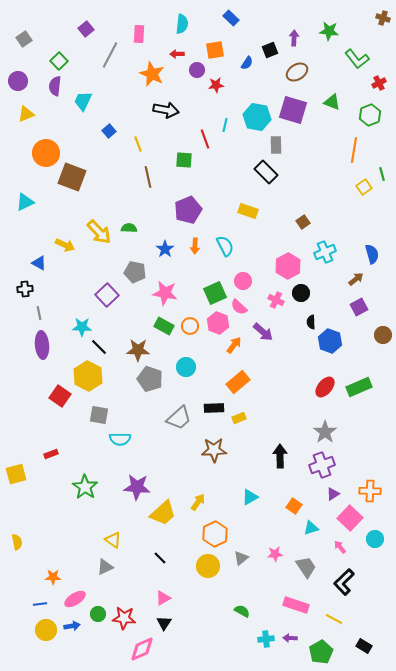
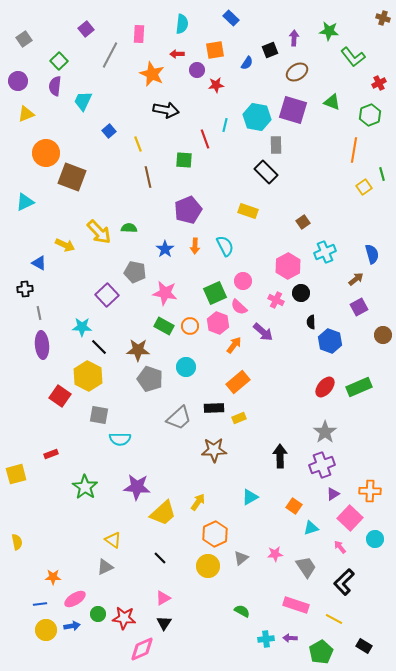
green L-shape at (357, 59): moved 4 px left, 2 px up
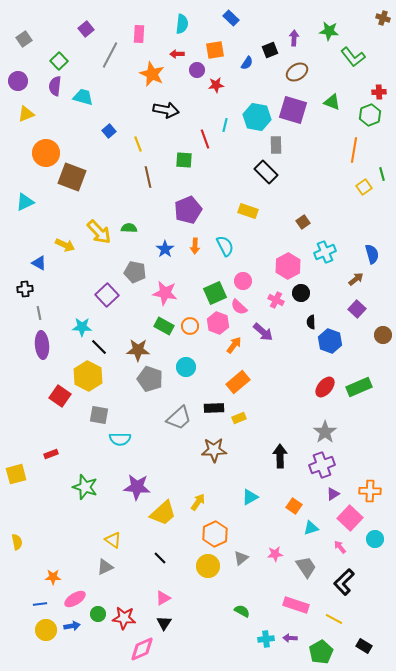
red cross at (379, 83): moved 9 px down; rotated 24 degrees clockwise
cyan trapezoid at (83, 101): moved 4 px up; rotated 80 degrees clockwise
purple square at (359, 307): moved 2 px left, 2 px down; rotated 18 degrees counterclockwise
green star at (85, 487): rotated 15 degrees counterclockwise
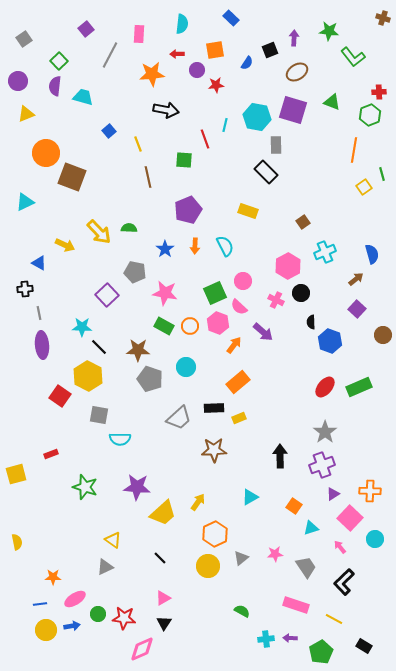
orange star at (152, 74): rotated 30 degrees counterclockwise
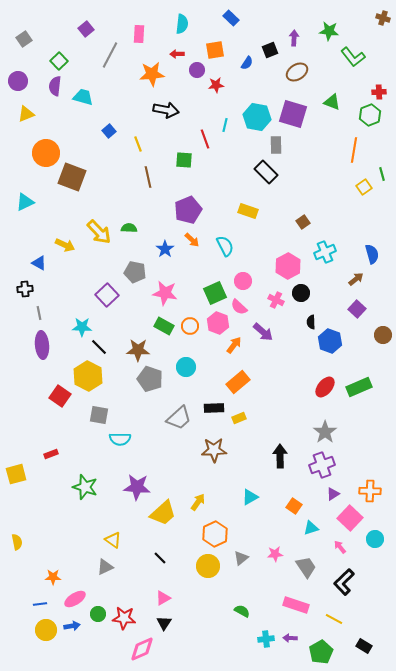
purple square at (293, 110): moved 4 px down
orange arrow at (195, 246): moved 3 px left, 6 px up; rotated 49 degrees counterclockwise
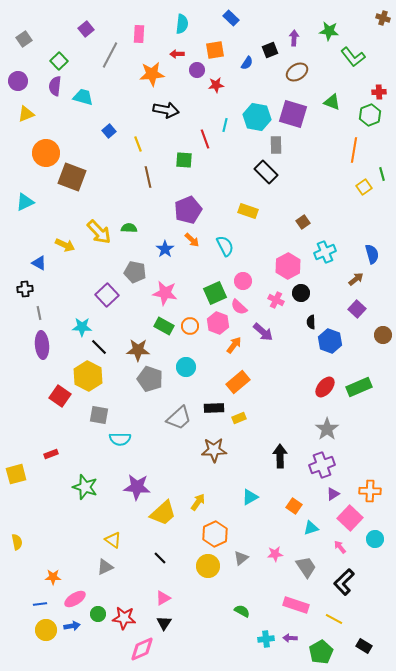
gray star at (325, 432): moved 2 px right, 3 px up
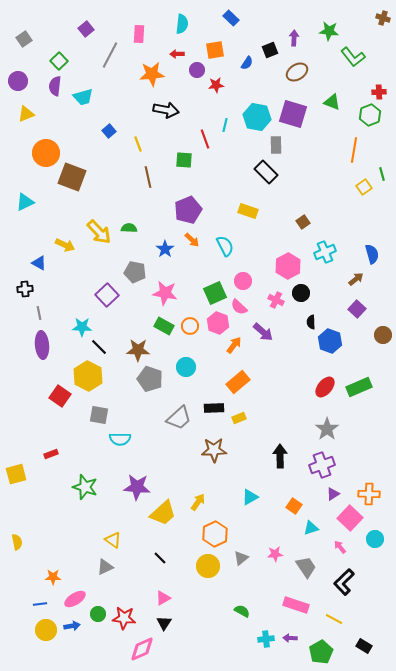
cyan trapezoid at (83, 97): rotated 150 degrees clockwise
orange cross at (370, 491): moved 1 px left, 3 px down
